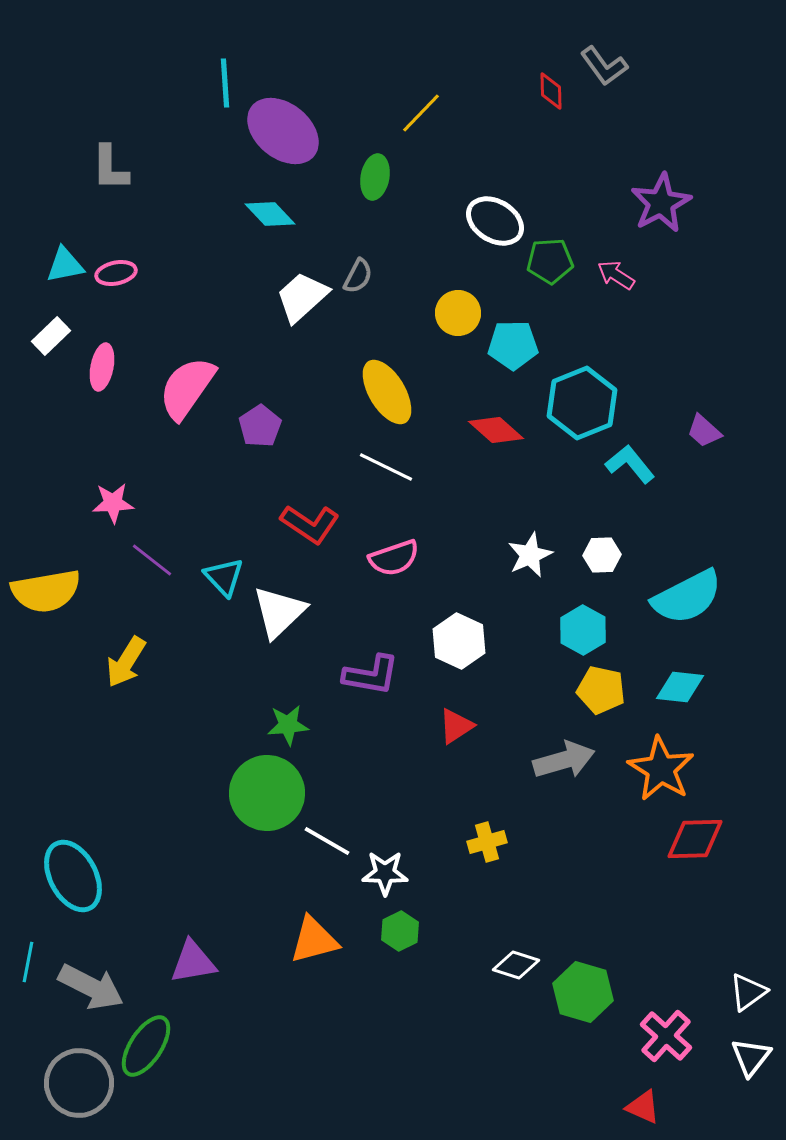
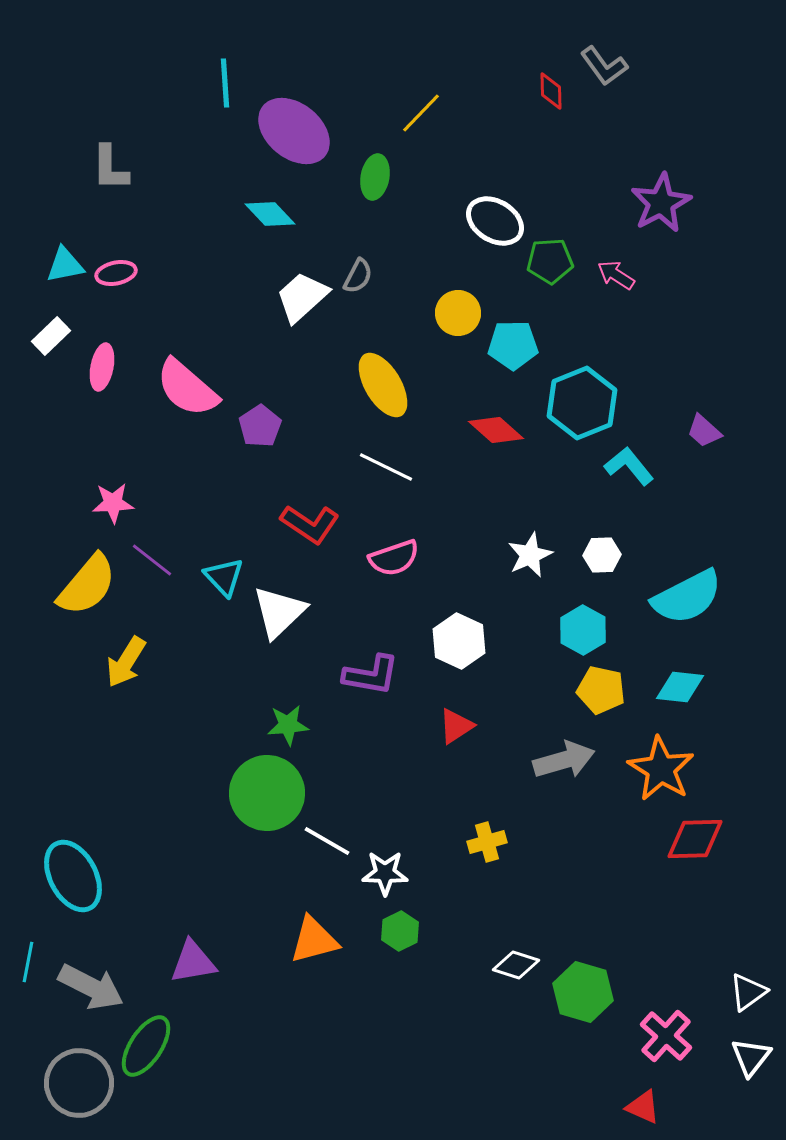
purple ellipse at (283, 131): moved 11 px right
pink semicircle at (187, 388): rotated 84 degrees counterclockwise
yellow ellipse at (387, 392): moved 4 px left, 7 px up
cyan L-shape at (630, 464): moved 1 px left, 2 px down
yellow semicircle at (46, 591): moved 41 px right, 6 px up; rotated 40 degrees counterclockwise
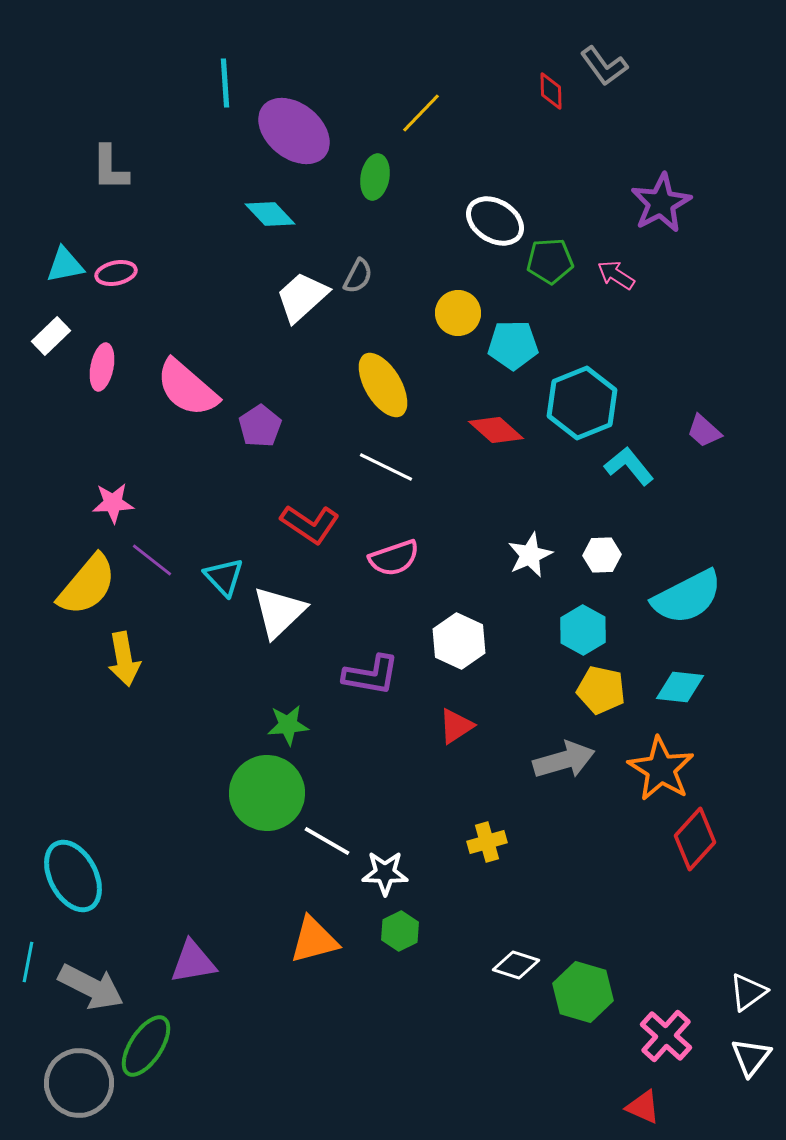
yellow arrow at (126, 662): moved 2 px left, 3 px up; rotated 42 degrees counterclockwise
red diamond at (695, 839): rotated 46 degrees counterclockwise
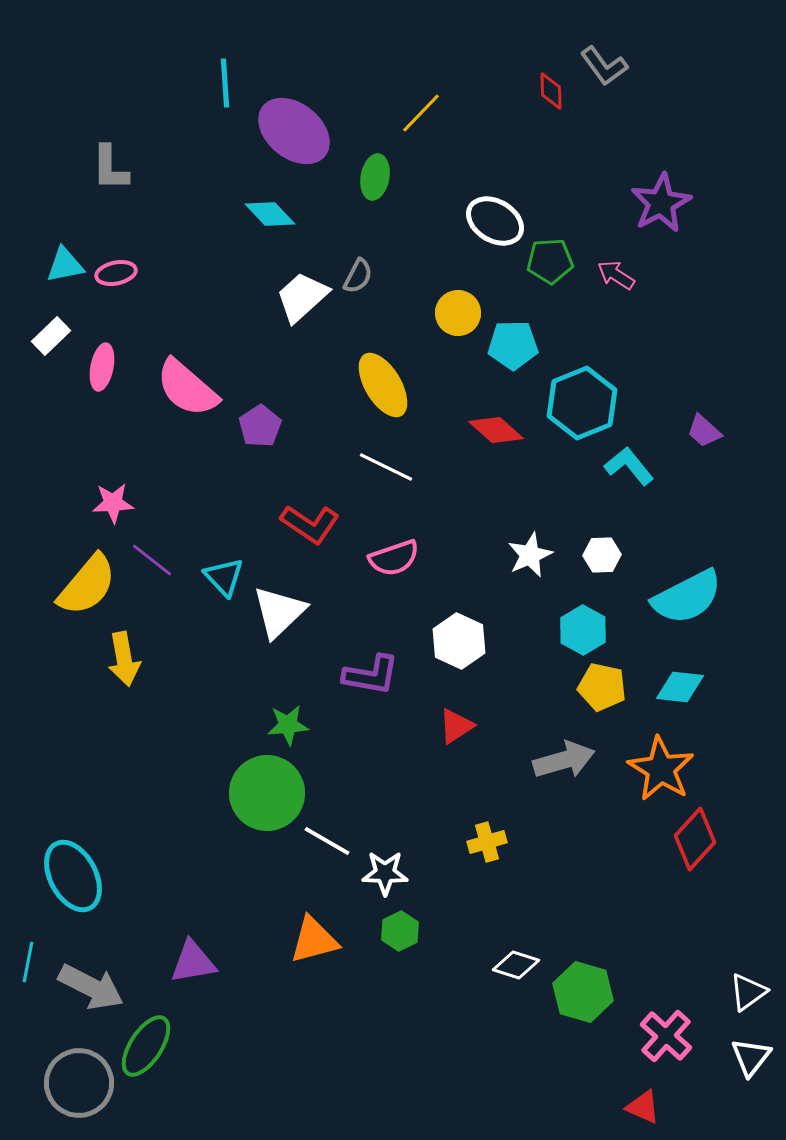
yellow pentagon at (601, 690): moved 1 px right, 3 px up
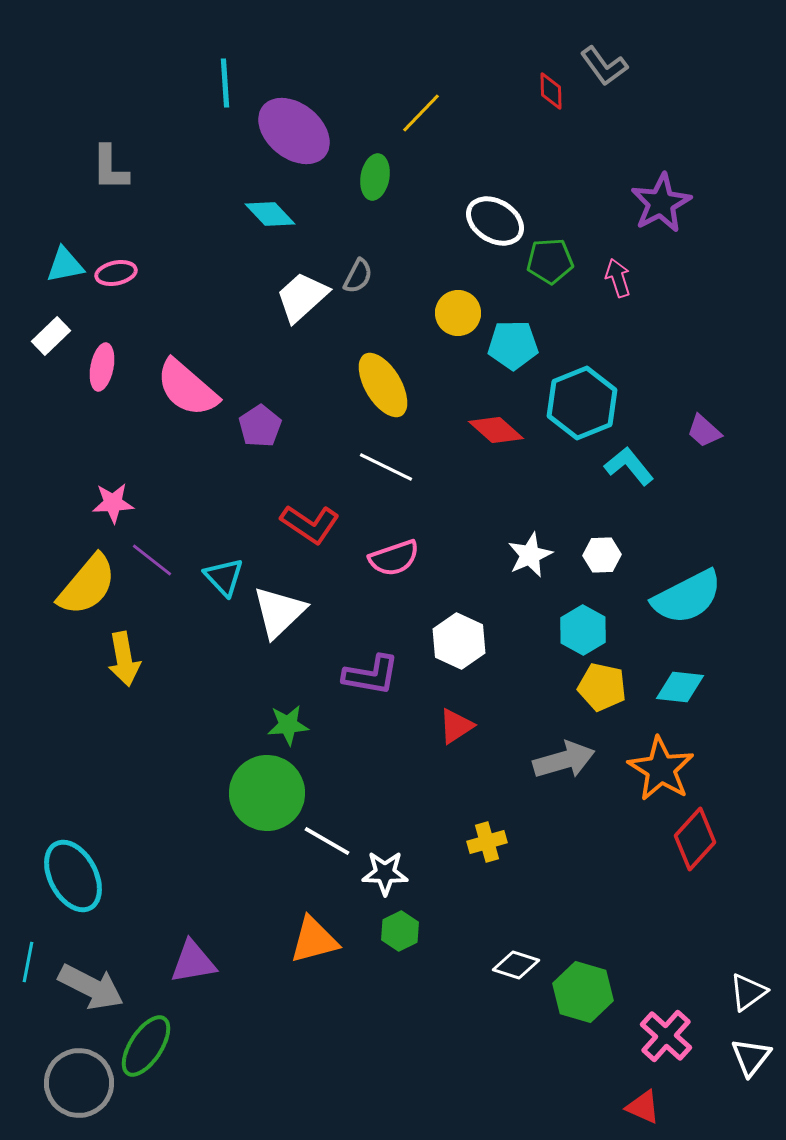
pink arrow at (616, 275): moved 2 px right, 3 px down; rotated 39 degrees clockwise
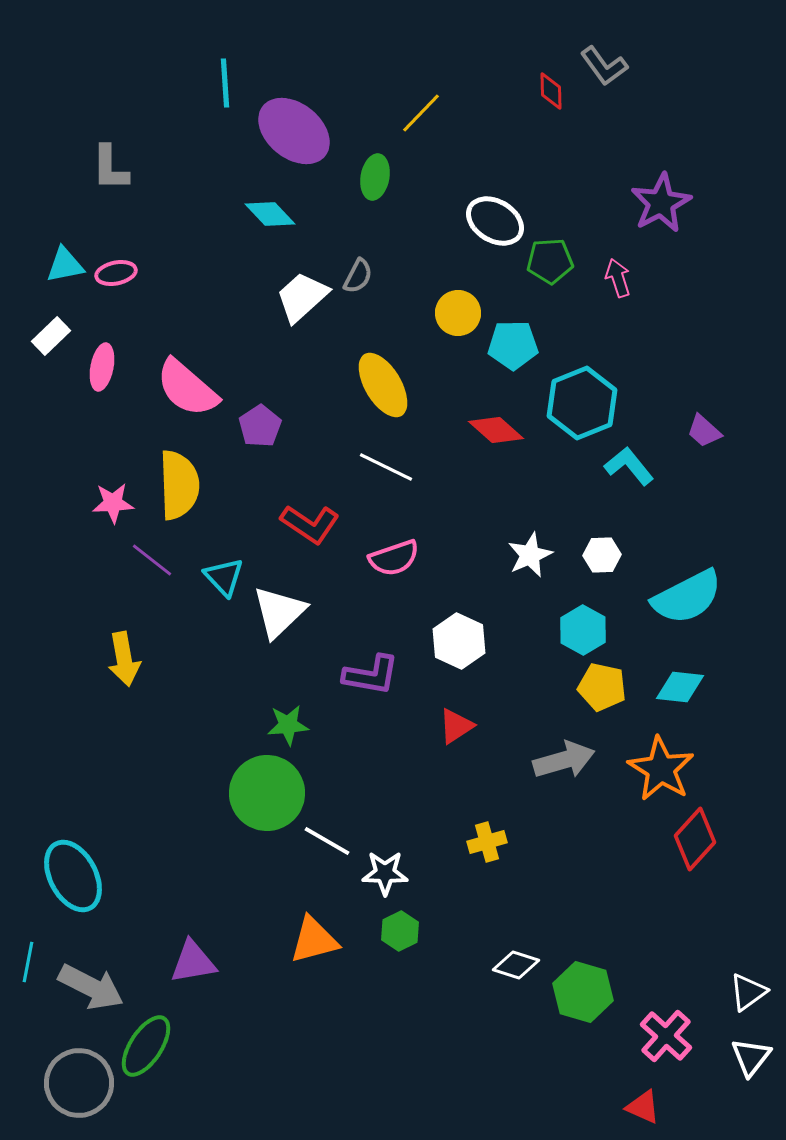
yellow semicircle at (87, 585): moved 92 px right, 100 px up; rotated 42 degrees counterclockwise
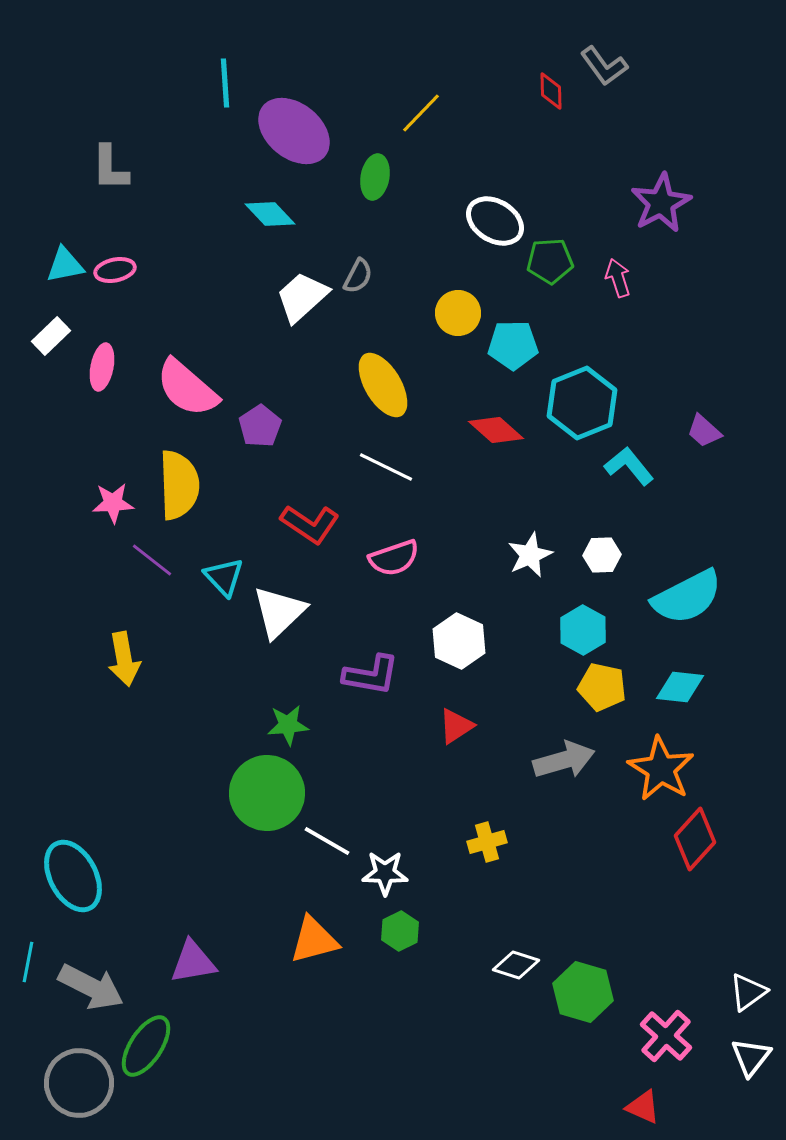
pink ellipse at (116, 273): moved 1 px left, 3 px up
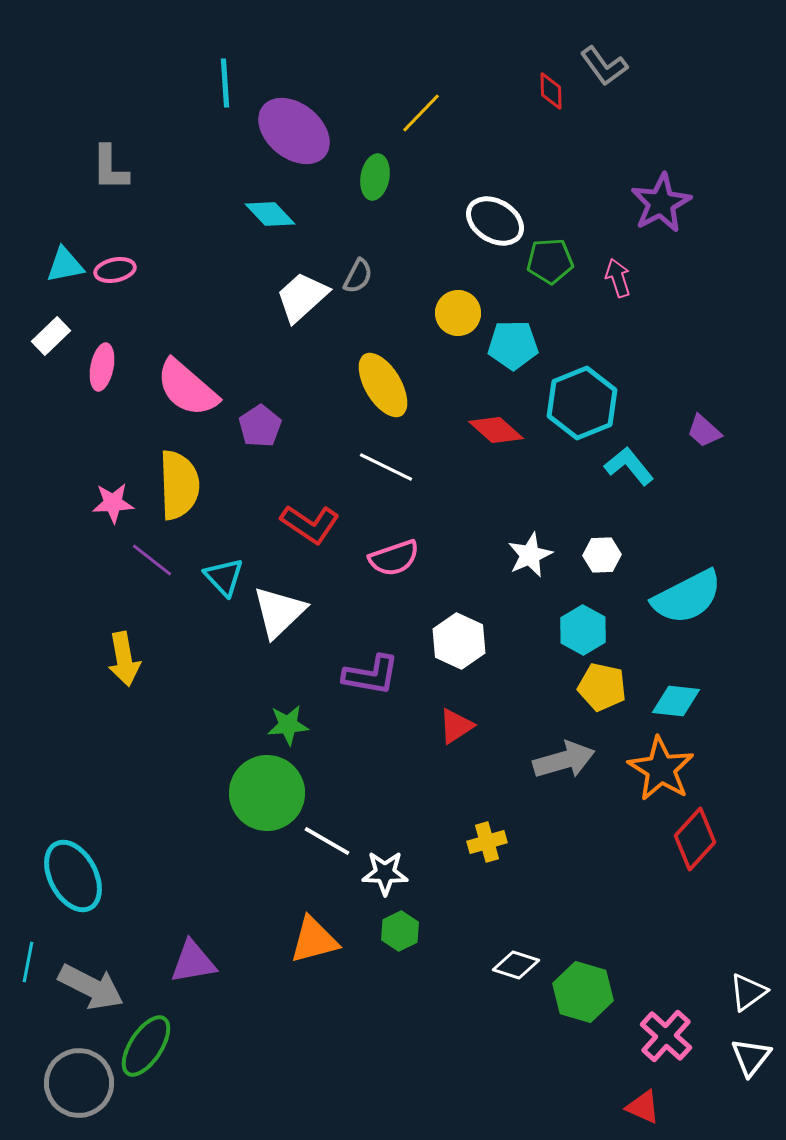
cyan diamond at (680, 687): moved 4 px left, 14 px down
